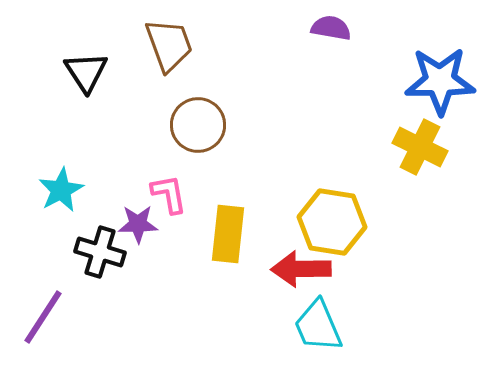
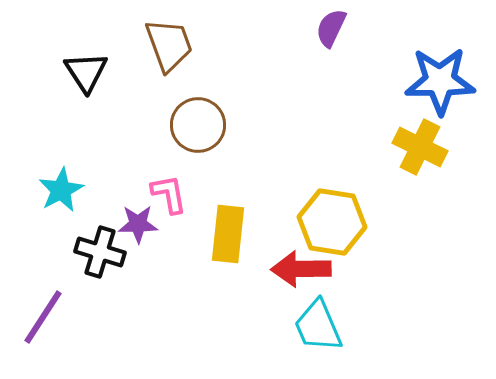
purple semicircle: rotated 75 degrees counterclockwise
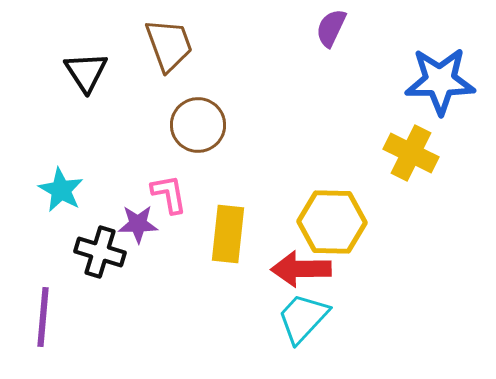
yellow cross: moved 9 px left, 6 px down
cyan star: rotated 15 degrees counterclockwise
yellow hexagon: rotated 8 degrees counterclockwise
purple line: rotated 28 degrees counterclockwise
cyan trapezoid: moved 15 px left, 8 px up; rotated 66 degrees clockwise
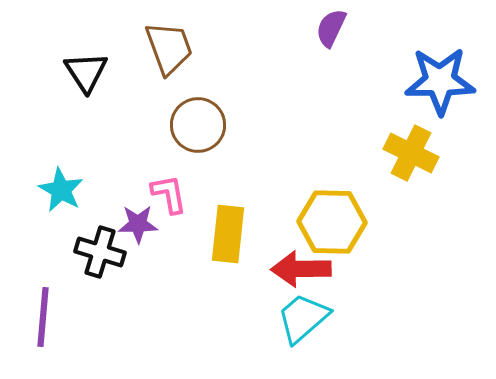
brown trapezoid: moved 3 px down
cyan trapezoid: rotated 6 degrees clockwise
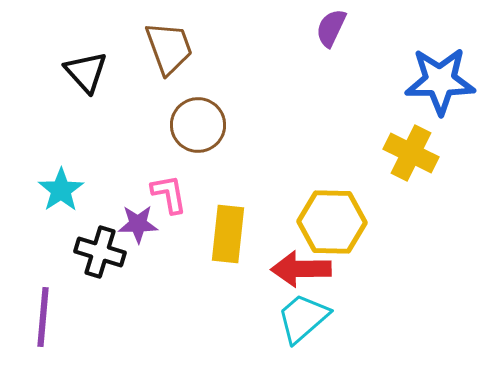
black triangle: rotated 9 degrees counterclockwise
cyan star: rotated 9 degrees clockwise
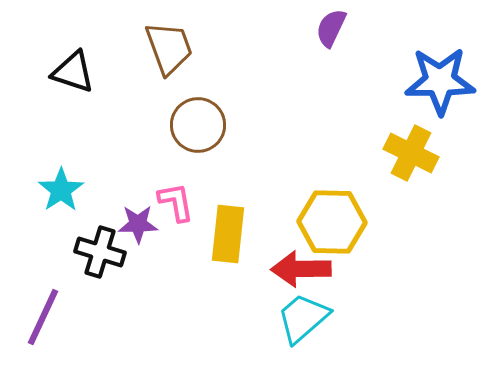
black triangle: moved 13 px left; rotated 30 degrees counterclockwise
pink L-shape: moved 7 px right, 8 px down
purple line: rotated 20 degrees clockwise
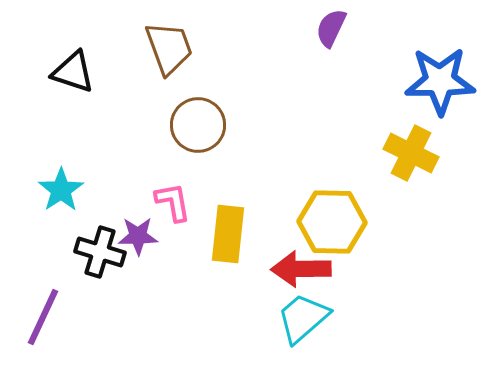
pink L-shape: moved 3 px left
purple star: moved 12 px down
